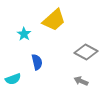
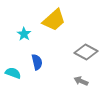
cyan semicircle: moved 6 px up; rotated 140 degrees counterclockwise
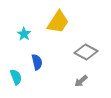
yellow trapezoid: moved 4 px right, 2 px down; rotated 15 degrees counterclockwise
cyan semicircle: moved 3 px right, 4 px down; rotated 49 degrees clockwise
gray arrow: rotated 64 degrees counterclockwise
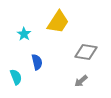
gray diamond: rotated 20 degrees counterclockwise
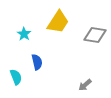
gray diamond: moved 9 px right, 17 px up
gray arrow: moved 4 px right, 4 px down
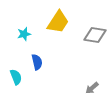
cyan star: rotated 24 degrees clockwise
gray arrow: moved 7 px right, 3 px down
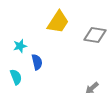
cyan star: moved 4 px left, 12 px down
